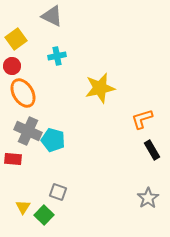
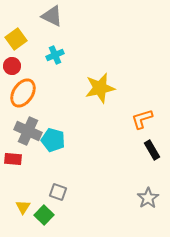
cyan cross: moved 2 px left, 1 px up; rotated 12 degrees counterclockwise
orange ellipse: rotated 64 degrees clockwise
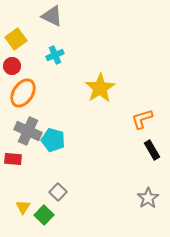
yellow star: rotated 20 degrees counterclockwise
gray square: rotated 24 degrees clockwise
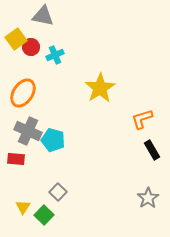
gray triangle: moved 9 px left; rotated 15 degrees counterclockwise
red circle: moved 19 px right, 19 px up
red rectangle: moved 3 px right
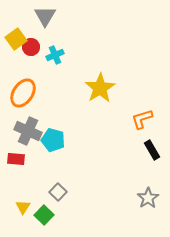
gray triangle: moved 2 px right; rotated 50 degrees clockwise
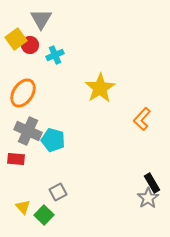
gray triangle: moved 4 px left, 3 px down
red circle: moved 1 px left, 2 px up
orange L-shape: rotated 30 degrees counterclockwise
black rectangle: moved 33 px down
gray square: rotated 18 degrees clockwise
yellow triangle: rotated 14 degrees counterclockwise
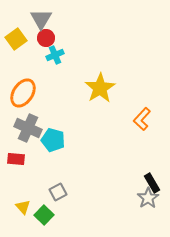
red circle: moved 16 px right, 7 px up
gray cross: moved 3 px up
